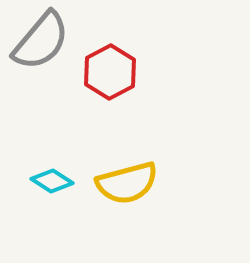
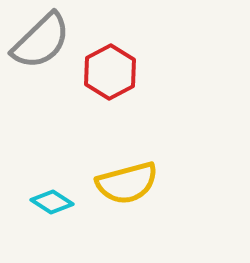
gray semicircle: rotated 6 degrees clockwise
cyan diamond: moved 21 px down
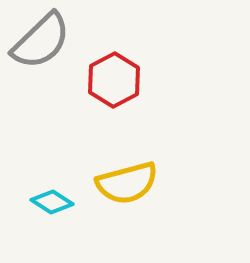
red hexagon: moved 4 px right, 8 px down
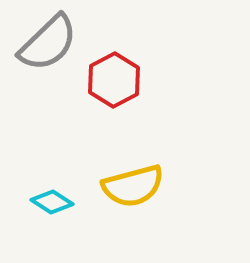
gray semicircle: moved 7 px right, 2 px down
yellow semicircle: moved 6 px right, 3 px down
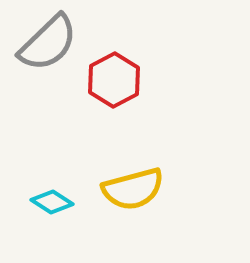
yellow semicircle: moved 3 px down
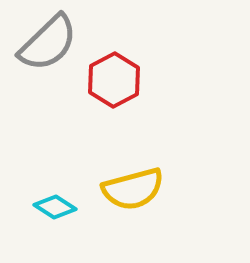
cyan diamond: moved 3 px right, 5 px down
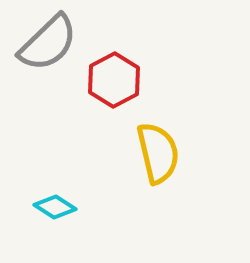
yellow semicircle: moved 25 px right, 36 px up; rotated 88 degrees counterclockwise
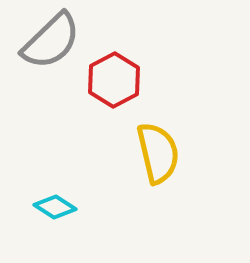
gray semicircle: moved 3 px right, 2 px up
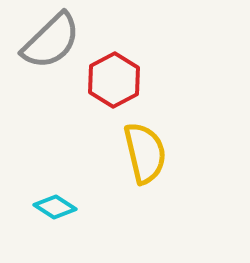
yellow semicircle: moved 13 px left
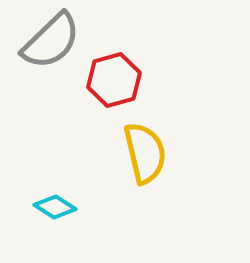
red hexagon: rotated 12 degrees clockwise
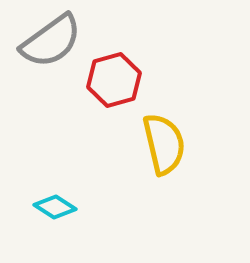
gray semicircle: rotated 8 degrees clockwise
yellow semicircle: moved 19 px right, 9 px up
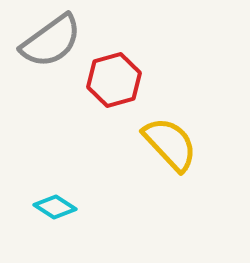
yellow semicircle: moved 6 px right; rotated 30 degrees counterclockwise
